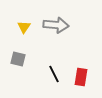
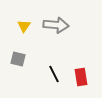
yellow triangle: moved 1 px up
red rectangle: rotated 18 degrees counterclockwise
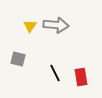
yellow triangle: moved 6 px right
black line: moved 1 px right, 1 px up
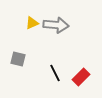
yellow triangle: moved 2 px right, 3 px up; rotated 32 degrees clockwise
red rectangle: rotated 54 degrees clockwise
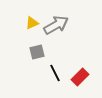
gray arrow: rotated 35 degrees counterclockwise
gray square: moved 19 px right, 7 px up; rotated 28 degrees counterclockwise
red rectangle: moved 1 px left
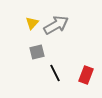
yellow triangle: rotated 24 degrees counterclockwise
red rectangle: moved 6 px right, 2 px up; rotated 24 degrees counterclockwise
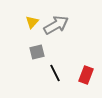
yellow triangle: moved 1 px up
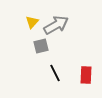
gray square: moved 4 px right, 6 px up
red rectangle: rotated 18 degrees counterclockwise
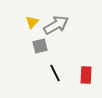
gray square: moved 1 px left
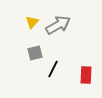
gray arrow: moved 2 px right
gray square: moved 5 px left, 7 px down
black line: moved 2 px left, 4 px up; rotated 54 degrees clockwise
